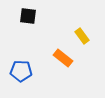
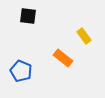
yellow rectangle: moved 2 px right
blue pentagon: rotated 20 degrees clockwise
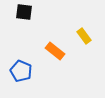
black square: moved 4 px left, 4 px up
orange rectangle: moved 8 px left, 7 px up
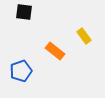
blue pentagon: rotated 30 degrees clockwise
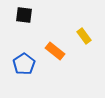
black square: moved 3 px down
blue pentagon: moved 3 px right, 7 px up; rotated 15 degrees counterclockwise
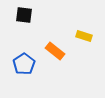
yellow rectangle: rotated 35 degrees counterclockwise
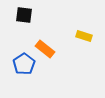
orange rectangle: moved 10 px left, 2 px up
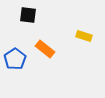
black square: moved 4 px right
blue pentagon: moved 9 px left, 5 px up
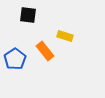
yellow rectangle: moved 19 px left
orange rectangle: moved 2 px down; rotated 12 degrees clockwise
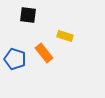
orange rectangle: moved 1 px left, 2 px down
blue pentagon: rotated 20 degrees counterclockwise
